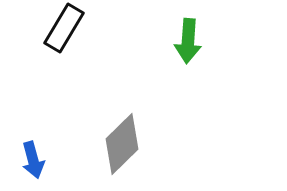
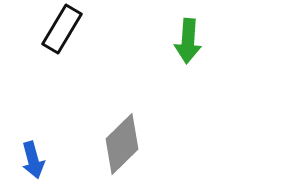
black rectangle: moved 2 px left, 1 px down
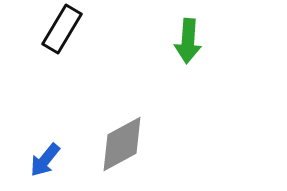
gray diamond: rotated 16 degrees clockwise
blue arrow: moved 12 px right; rotated 54 degrees clockwise
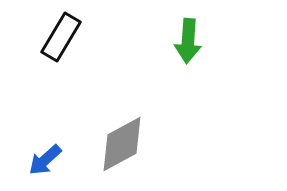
black rectangle: moved 1 px left, 8 px down
blue arrow: rotated 9 degrees clockwise
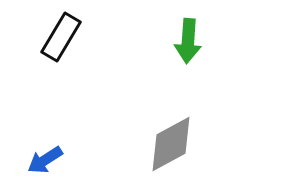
gray diamond: moved 49 px right
blue arrow: rotated 9 degrees clockwise
